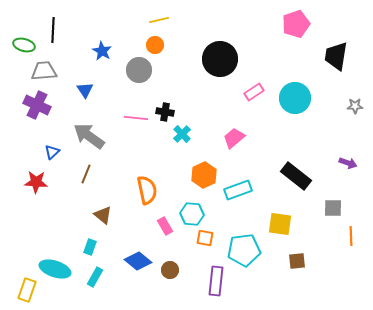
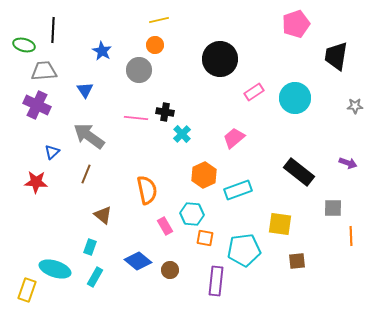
black rectangle at (296, 176): moved 3 px right, 4 px up
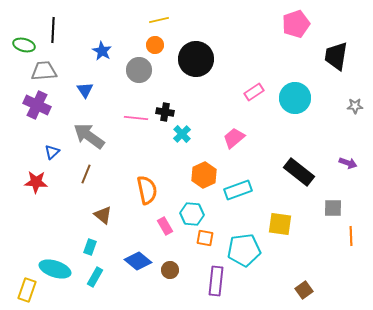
black circle at (220, 59): moved 24 px left
brown square at (297, 261): moved 7 px right, 29 px down; rotated 30 degrees counterclockwise
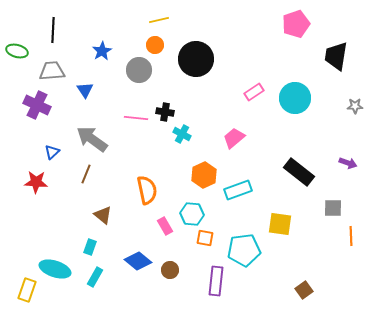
green ellipse at (24, 45): moved 7 px left, 6 px down
blue star at (102, 51): rotated 12 degrees clockwise
gray trapezoid at (44, 71): moved 8 px right
cyan cross at (182, 134): rotated 18 degrees counterclockwise
gray arrow at (89, 136): moved 3 px right, 3 px down
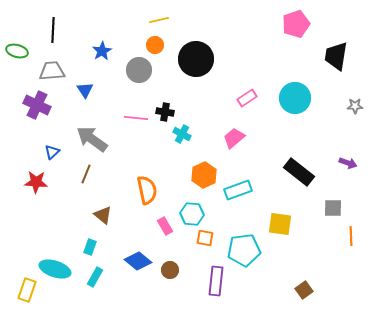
pink rectangle at (254, 92): moved 7 px left, 6 px down
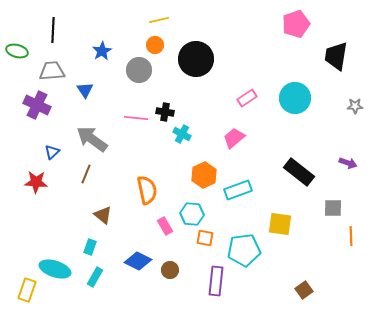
blue diamond at (138, 261): rotated 12 degrees counterclockwise
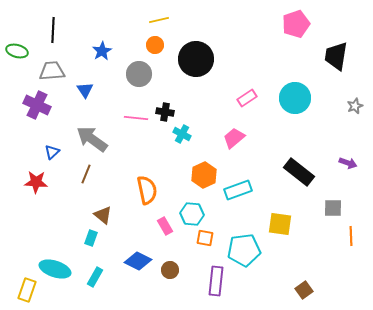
gray circle at (139, 70): moved 4 px down
gray star at (355, 106): rotated 21 degrees counterclockwise
cyan rectangle at (90, 247): moved 1 px right, 9 px up
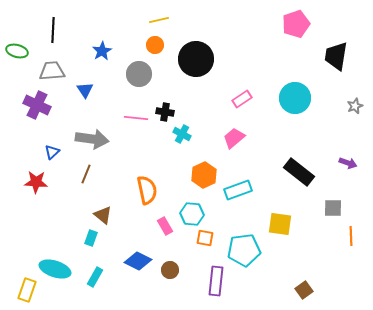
pink rectangle at (247, 98): moved 5 px left, 1 px down
gray arrow at (92, 139): rotated 152 degrees clockwise
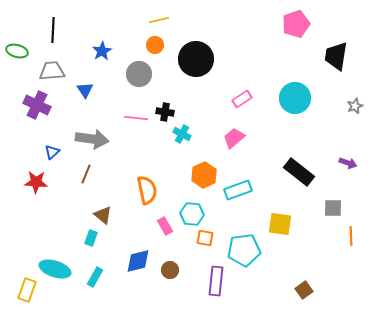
blue diamond at (138, 261): rotated 40 degrees counterclockwise
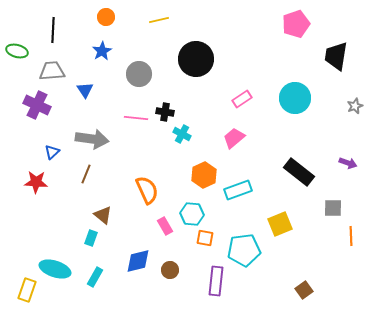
orange circle at (155, 45): moved 49 px left, 28 px up
orange semicircle at (147, 190): rotated 12 degrees counterclockwise
yellow square at (280, 224): rotated 30 degrees counterclockwise
